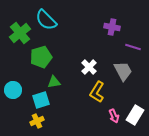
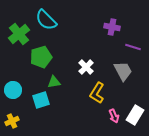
green cross: moved 1 px left, 1 px down
white cross: moved 3 px left
yellow L-shape: moved 1 px down
yellow cross: moved 25 px left
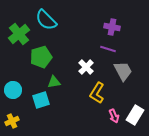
purple line: moved 25 px left, 2 px down
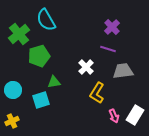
cyan semicircle: rotated 15 degrees clockwise
purple cross: rotated 35 degrees clockwise
green pentagon: moved 2 px left, 1 px up
gray trapezoid: rotated 70 degrees counterclockwise
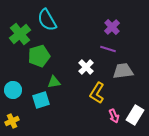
cyan semicircle: moved 1 px right
green cross: moved 1 px right
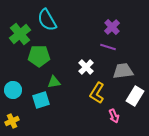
purple line: moved 2 px up
green pentagon: rotated 15 degrees clockwise
white rectangle: moved 19 px up
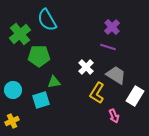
gray trapezoid: moved 7 px left, 4 px down; rotated 40 degrees clockwise
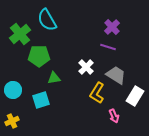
green triangle: moved 4 px up
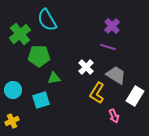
purple cross: moved 1 px up
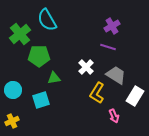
purple cross: rotated 14 degrees clockwise
